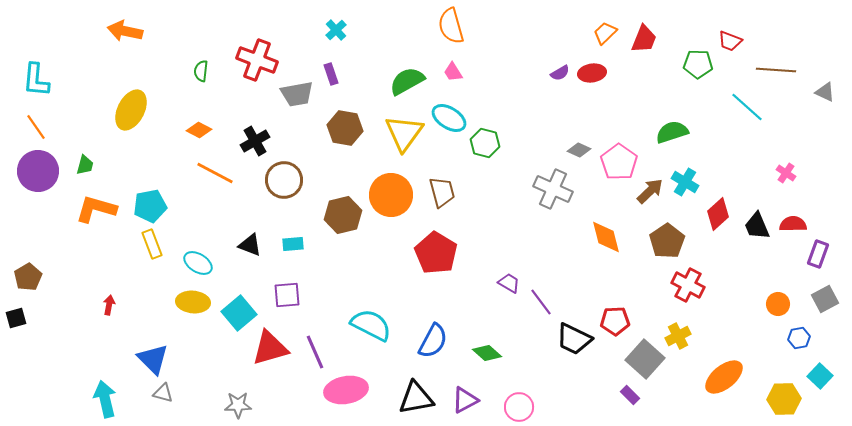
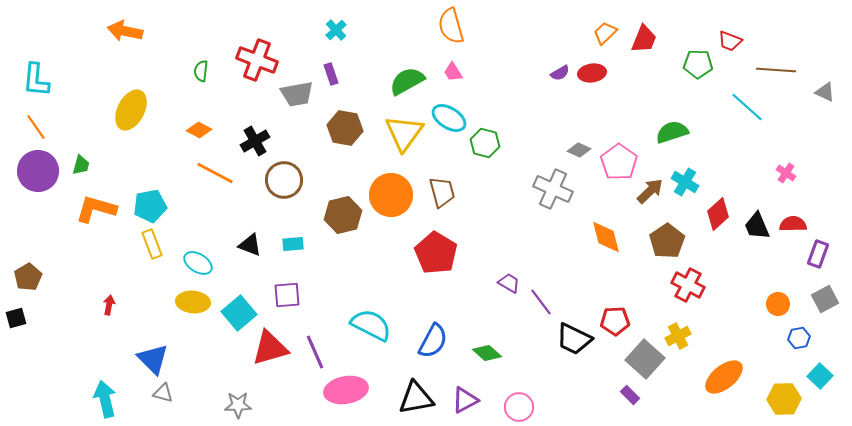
green trapezoid at (85, 165): moved 4 px left
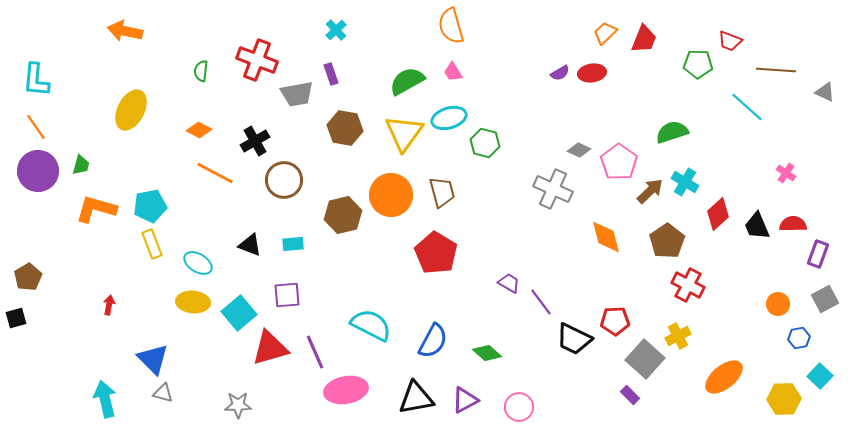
cyan ellipse at (449, 118): rotated 48 degrees counterclockwise
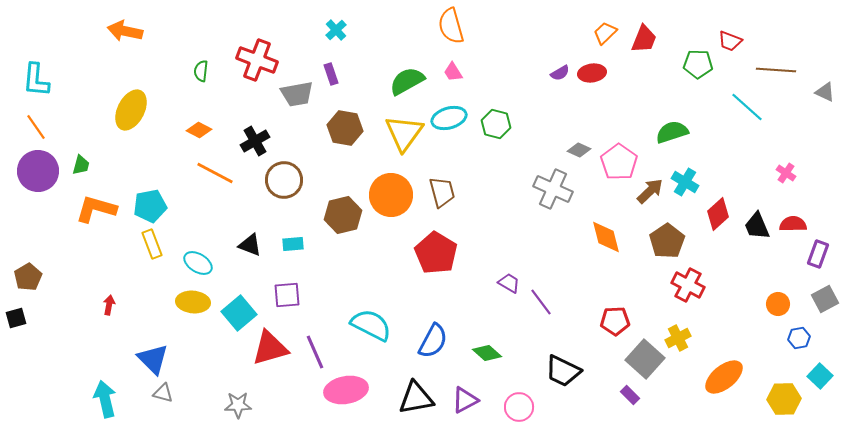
green hexagon at (485, 143): moved 11 px right, 19 px up
yellow cross at (678, 336): moved 2 px down
black trapezoid at (574, 339): moved 11 px left, 32 px down
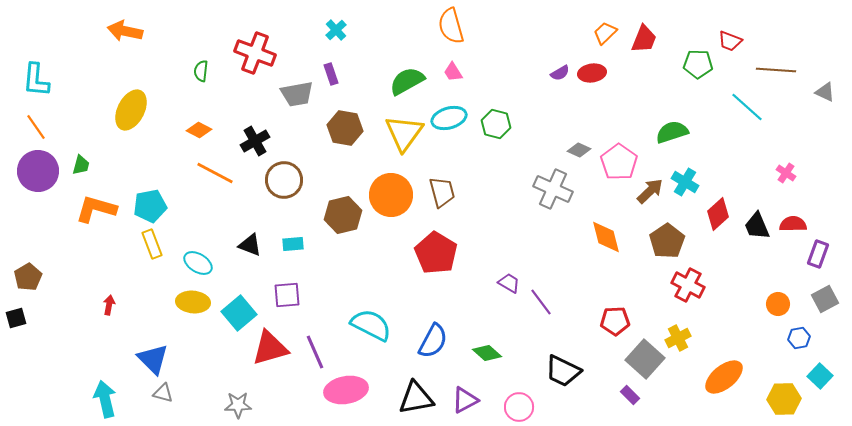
red cross at (257, 60): moved 2 px left, 7 px up
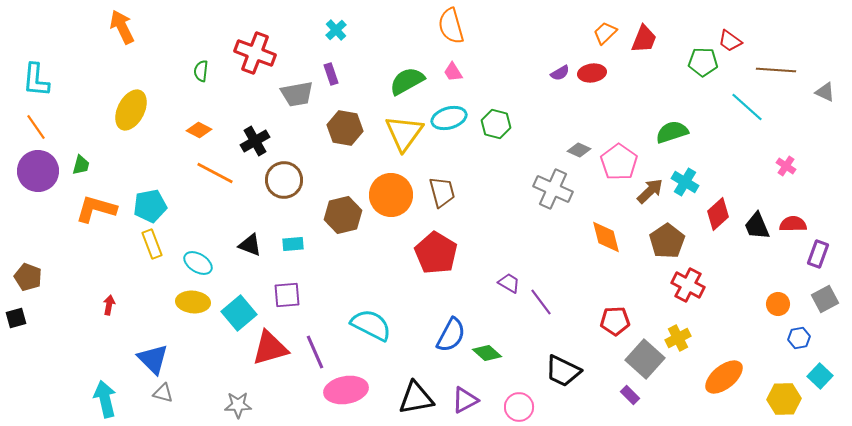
orange arrow at (125, 31): moved 3 px left, 4 px up; rotated 52 degrees clockwise
red trapezoid at (730, 41): rotated 15 degrees clockwise
green pentagon at (698, 64): moved 5 px right, 2 px up
pink cross at (786, 173): moved 7 px up
brown pentagon at (28, 277): rotated 20 degrees counterclockwise
blue semicircle at (433, 341): moved 18 px right, 6 px up
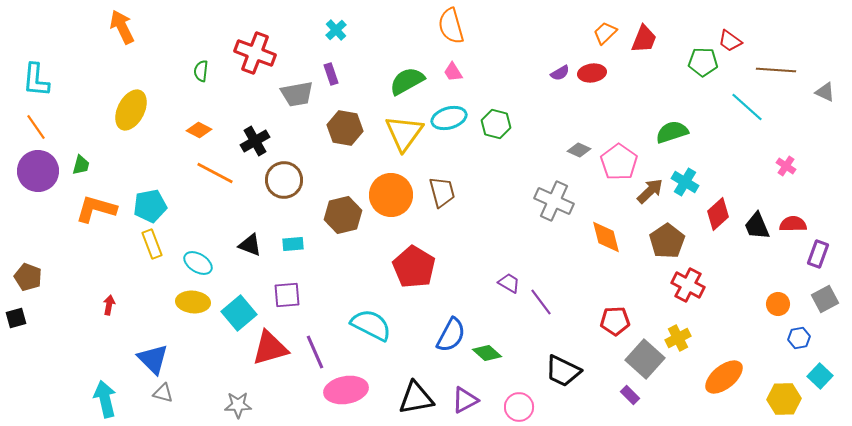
gray cross at (553, 189): moved 1 px right, 12 px down
red pentagon at (436, 253): moved 22 px left, 14 px down
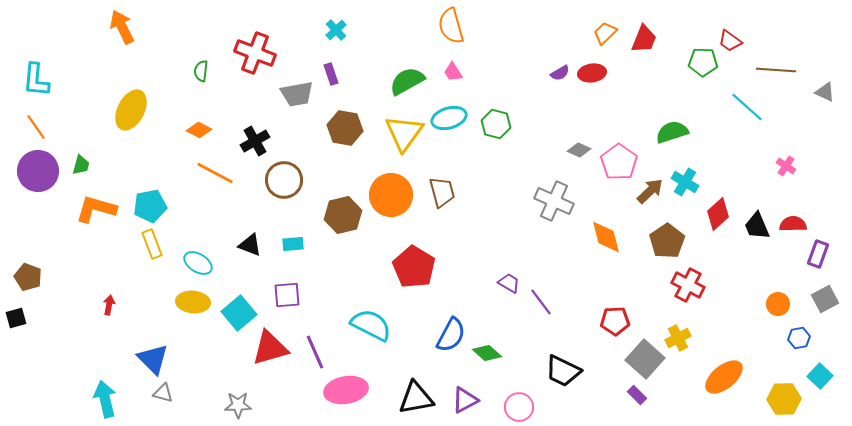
purple rectangle at (630, 395): moved 7 px right
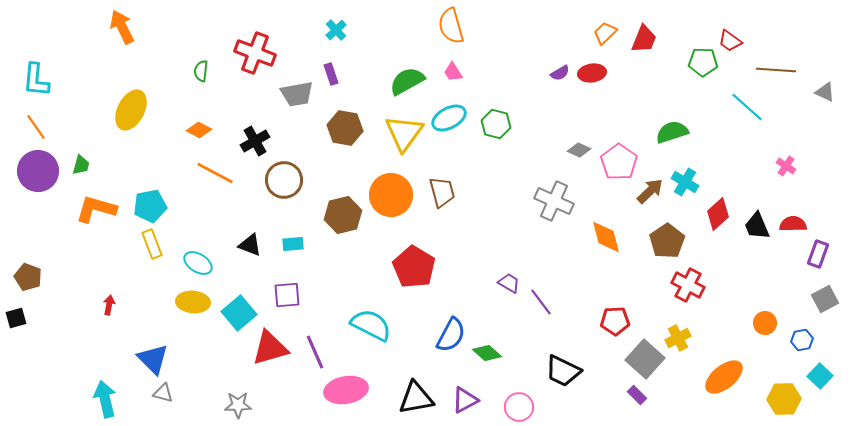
cyan ellipse at (449, 118): rotated 12 degrees counterclockwise
orange circle at (778, 304): moved 13 px left, 19 px down
blue hexagon at (799, 338): moved 3 px right, 2 px down
